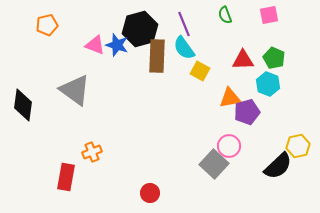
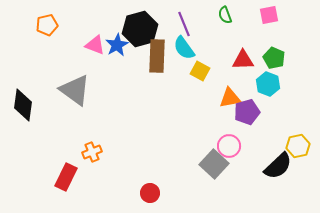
blue star: rotated 25 degrees clockwise
red rectangle: rotated 16 degrees clockwise
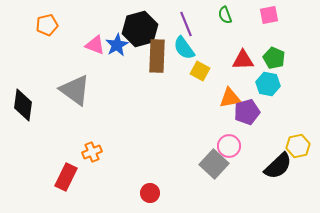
purple line: moved 2 px right
cyan hexagon: rotated 10 degrees counterclockwise
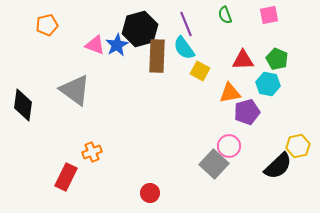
green pentagon: moved 3 px right, 1 px down
orange triangle: moved 5 px up
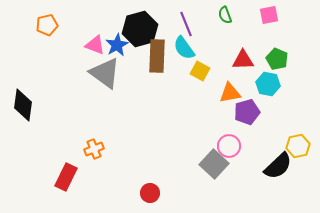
gray triangle: moved 30 px right, 17 px up
orange cross: moved 2 px right, 3 px up
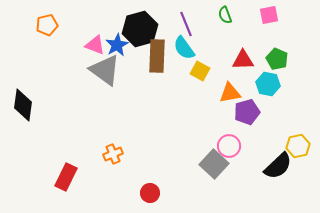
gray triangle: moved 3 px up
orange cross: moved 19 px right, 5 px down
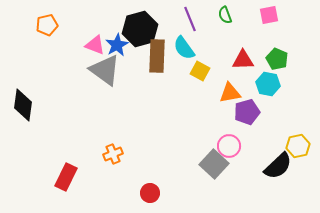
purple line: moved 4 px right, 5 px up
